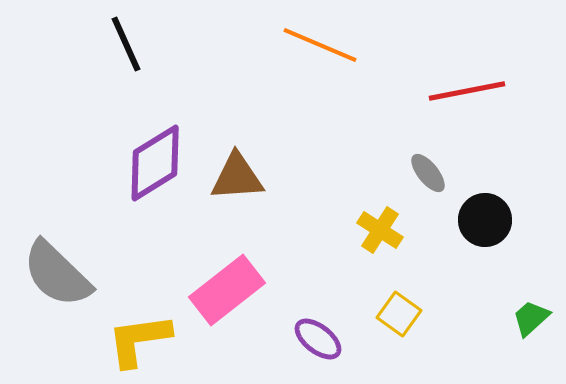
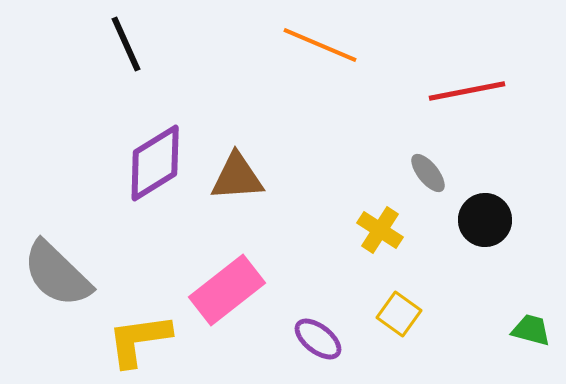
green trapezoid: moved 12 px down; rotated 57 degrees clockwise
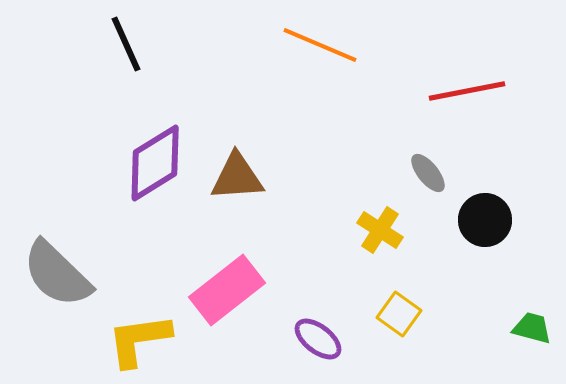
green trapezoid: moved 1 px right, 2 px up
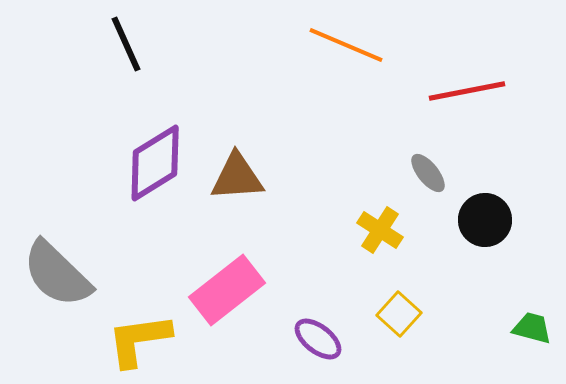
orange line: moved 26 px right
yellow square: rotated 6 degrees clockwise
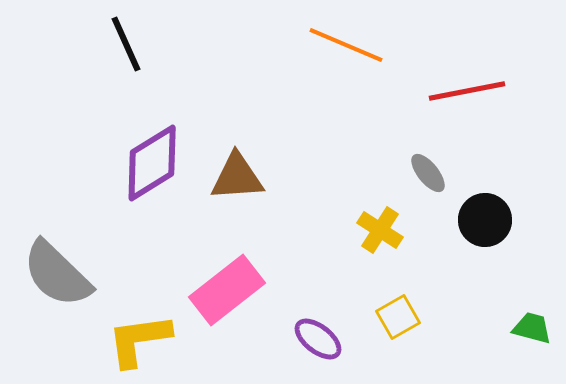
purple diamond: moved 3 px left
yellow square: moved 1 px left, 3 px down; rotated 18 degrees clockwise
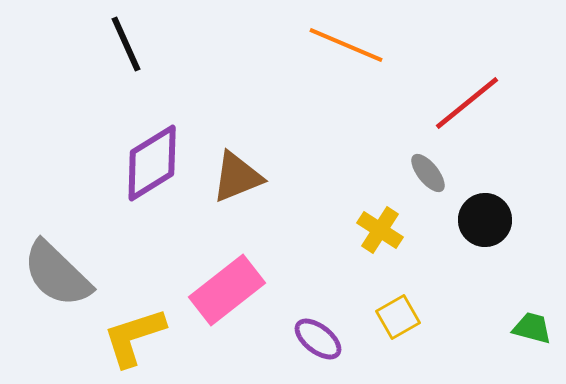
red line: moved 12 px down; rotated 28 degrees counterclockwise
brown triangle: rotated 18 degrees counterclockwise
yellow L-shape: moved 5 px left, 3 px up; rotated 10 degrees counterclockwise
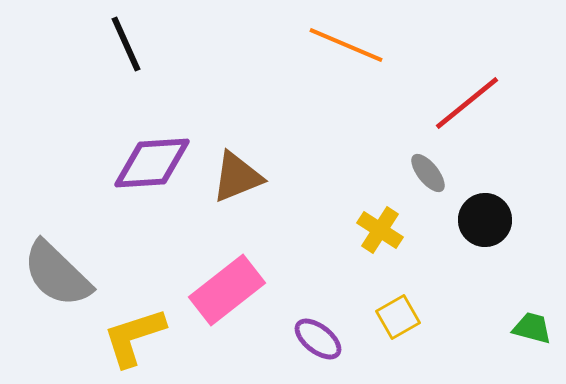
purple diamond: rotated 28 degrees clockwise
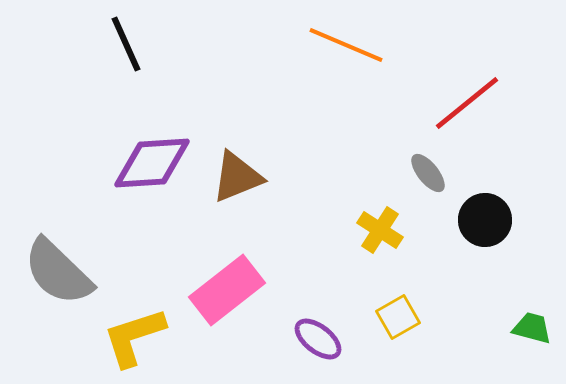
gray semicircle: moved 1 px right, 2 px up
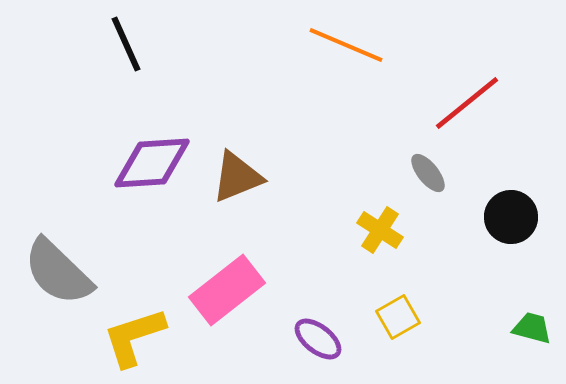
black circle: moved 26 px right, 3 px up
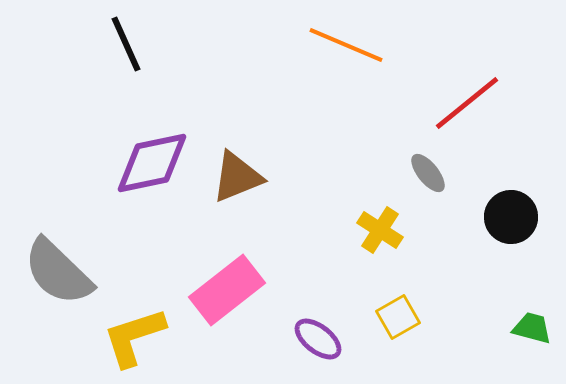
purple diamond: rotated 8 degrees counterclockwise
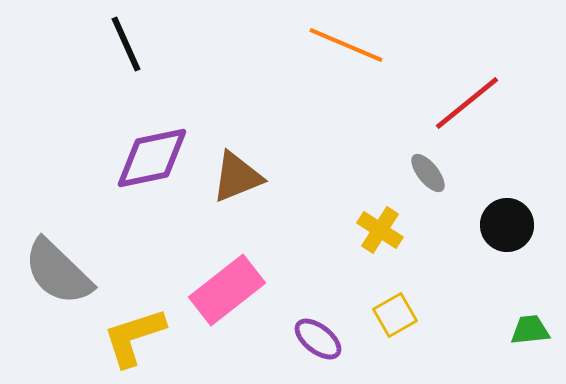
purple diamond: moved 5 px up
black circle: moved 4 px left, 8 px down
yellow square: moved 3 px left, 2 px up
green trapezoid: moved 2 px left, 2 px down; rotated 21 degrees counterclockwise
